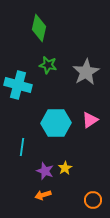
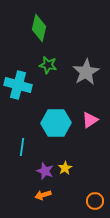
orange circle: moved 2 px right, 1 px down
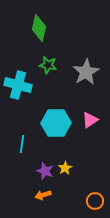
cyan line: moved 3 px up
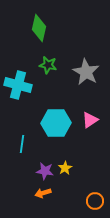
gray star: rotated 12 degrees counterclockwise
purple star: rotated 12 degrees counterclockwise
orange arrow: moved 2 px up
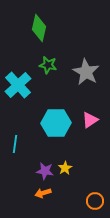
cyan cross: rotated 32 degrees clockwise
cyan line: moved 7 px left
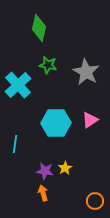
orange arrow: rotated 91 degrees clockwise
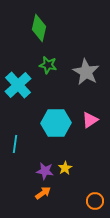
orange arrow: rotated 70 degrees clockwise
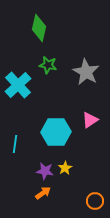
cyan hexagon: moved 9 px down
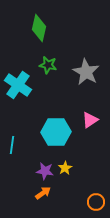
cyan cross: rotated 12 degrees counterclockwise
cyan line: moved 3 px left, 1 px down
orange circle: moved 1 px right, 1 px down
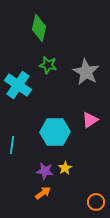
cyan hexagon: moved 1 px left
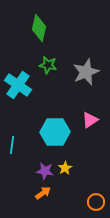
gray star: rotated 20 degrees clockwise
